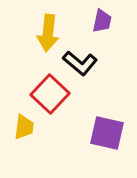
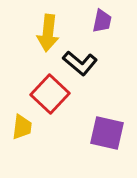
yellow trapezoid: moved 2 px left
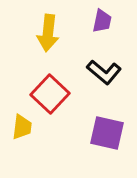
black L-shape: moved 24 px right, 9 px down
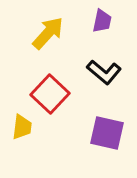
yellow arrow: rotated 144 degrees counterclockwise
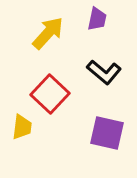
purple trapezoid: moved 5 px left, 2 px up
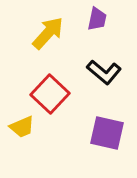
yellow trapezoid: rotated 60 degrees clockwise
